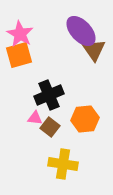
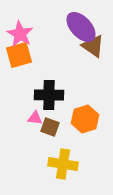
purple ellipse: moved 4 px up
brown triangle: moved 1 px left, 4 px up; rotated 20 degrees counterclockwise
black cross: rotated 24 degrees clockwise
orange hexagon: rotated 12 degrees counterclockwise
brown square: rotated 18 degrees counterclockwise
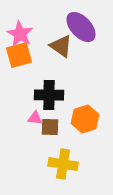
brown triangle: moved 32 px left
brown square: rotated 18 degrees counterclockwise
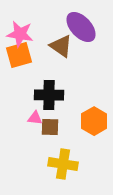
pink star: rotated 20 degrees counterclockwise
orange hexagon: moved 9 px right, 2 px down; rotated 12 degrees counterclockwise
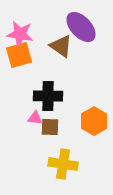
black cross: moved 1 px left, 1 px down
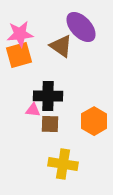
pink star: rotated 16 degrees counterclockwise
pink triangle: moved 2 px left, 8 px up
brown square: moved 3 px up
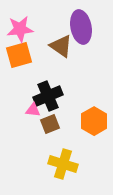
purple ellipse: rotated 32 degrees clockwise
pink star: moved 5 px up
black cross: rotated 24 degrees counterclockwise
brown square: rotated 24 degrees counterclockwise
yellow cross: rotated 8 degrees clockwise
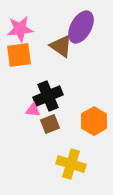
purple ellipse: rotated 40 degrees clockwise
orange square: rotated 8 degrees clockwise
yellow cross: moved 8 px right
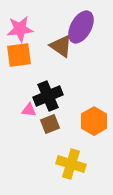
pink triangle: moved 4 px left
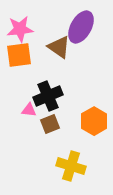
brown triangle: moved 2 px left, 1 px down
yellow cross: moved 2 px down
